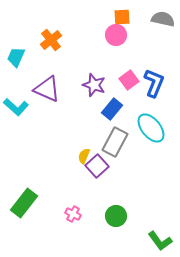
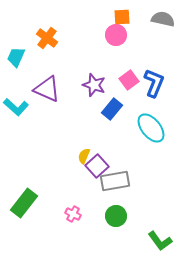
orange cross: moved 4 px left, 2 px up; rotated 15 degrees counterclockwise
gray rectangle: moved 39 px down; rotated 52 degrees clockwise
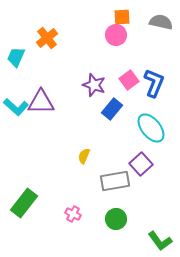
gray semicircle: moved 2 px left, 3 px down
orange cross: rotated 15 degrees clockwise
purple triangle: moved 6 px left, 13 px down; rotated 24 degrees counterclockwise
purple square: moved 44 px right, 2 px up
green circle: moved 3 px down
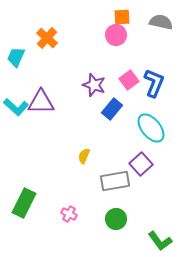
orange cross: rotated 10 degrees counterclockwise
green rectangle: rotated 12 degrees counterclockwise
pink cross: moved 4 px left
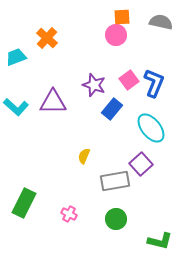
cyan trapezoid: rotated 45 degrees clockwise
purple triangle: moved 12 px right
green L-shape: rotated 40 degrees counterclockwise
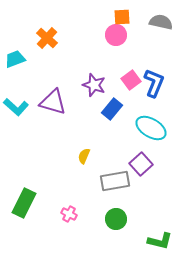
cyan trapezoid: moved 1 px left, 2 px down
pink square: moved 2 px right
purple triangle: rotated 16 degrees clockwise
cyan ellipse: rotated 20 degrees counterclockwise
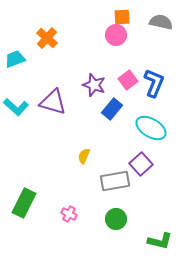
pink square: moved 3 px left
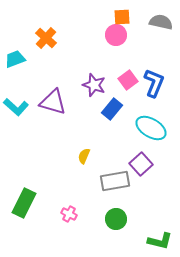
orange cross: moved 1 px left
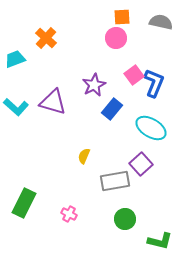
pink circle: moved 3 px down
pink square: moved 6 px right, 5 px up
purple star: rotated 25 degrees clockwise
green circle: moved 9 px right
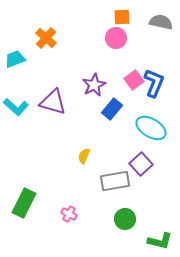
pink square: moved 5 px down
